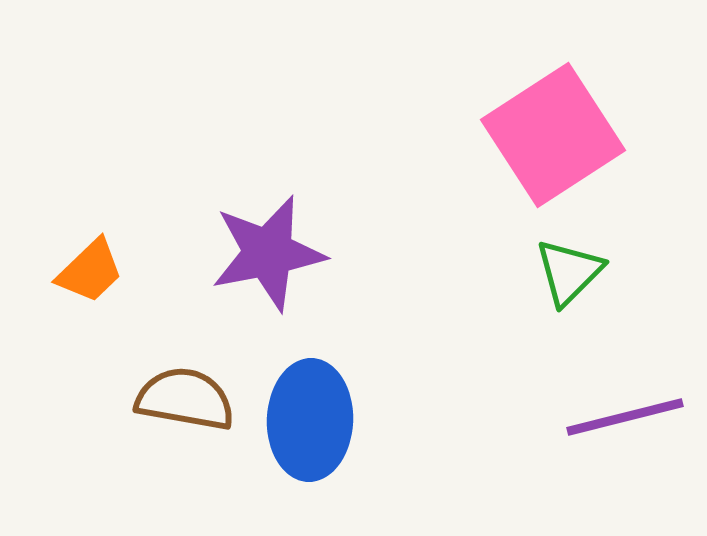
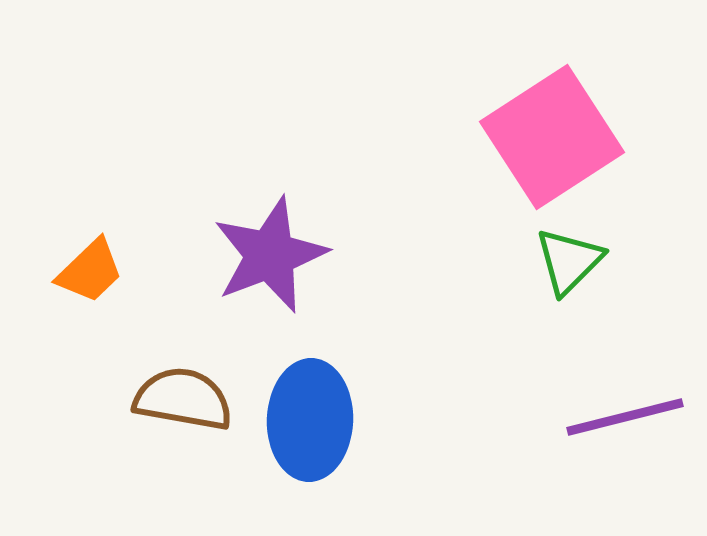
pink square: moved 1 px left, 2 px down
purple star: moved 2 px right, 2 px down; rotated 10 degrees counterclockwise
green triangle: moved 11 px up
brown semicircle: moved 2 px left
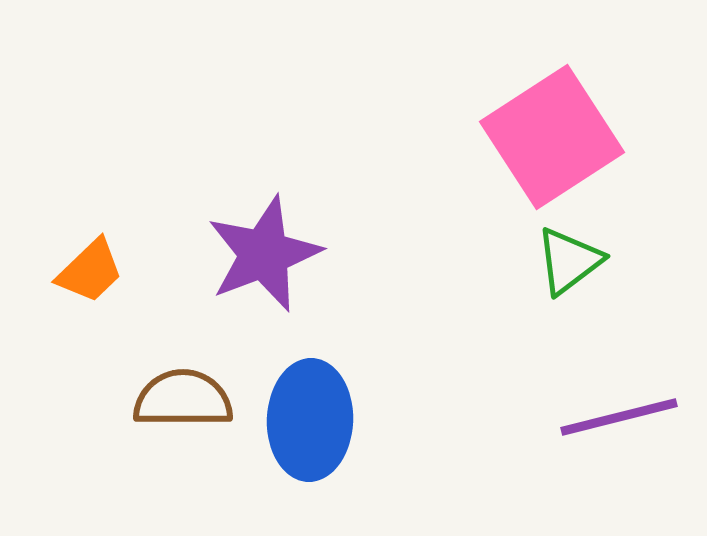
purple star: moved 6 px left, 1 px up
green triangle: rotated 8 degrees clockwise
brown semicircle: rotated 10 degrees counterclockwise
purple line: moved 6 px left
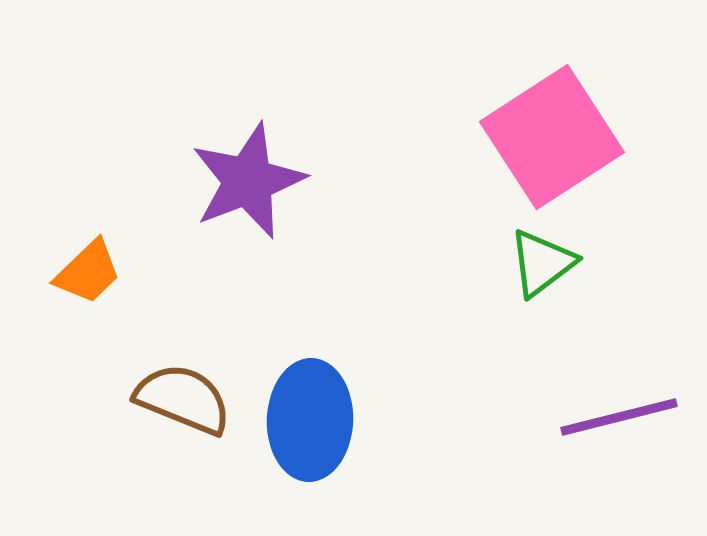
purple star: moved 16 px left, 73 px up
green triangle: moved 27 px left, 2 px down
orange trapezoid: moved 2 px left, 1 px down
brown semicircle: rotated 22 degrees clockwise
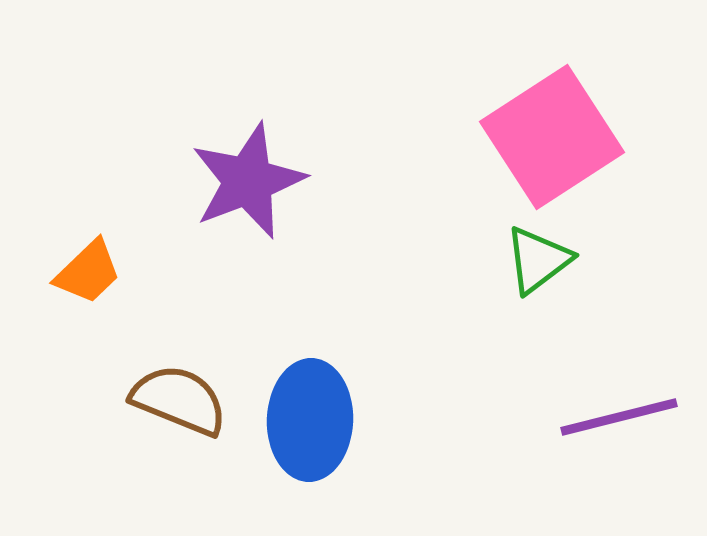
green triangle: moved 4 px left, 3 px up
brown semicircle: moved 4 px left, 1 px down
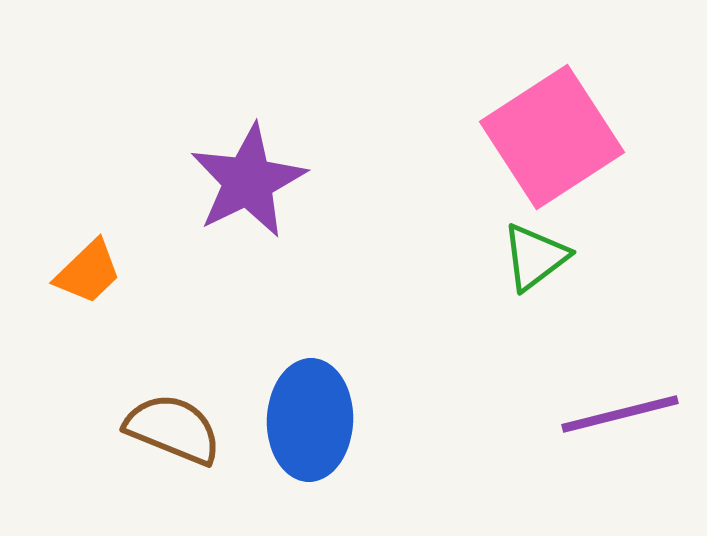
purple star: rotated 5 degrees counterclockwise
green triangle: moved 3 px left, 3 px up
brown semicircle: moved 6 px left, 29 px down
purple line: moved 1 px right, 3 px up
